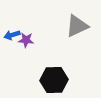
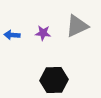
blue arrow: rotated 21 degrees clockwise
purple star: moved 17 px right, 7 px up
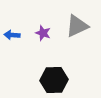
purple star: rotated 14 degrees clockwise
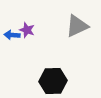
purple star: moved 16 px left, 3 px up
black hexagon: moved 1 px left, 1 px down
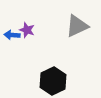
black hexagon: rotated 24 degrees counterclockwise
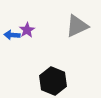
purple star: rotated 21 degrees clockwise
black hexagon: rotated 12 degrees counterclockwise
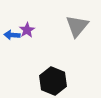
gray triangle: rotated 25 degrees counterclockwise
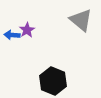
gray triangle: moved 4 px right, 6 px up; rotated 30 degrees counterclockwise
